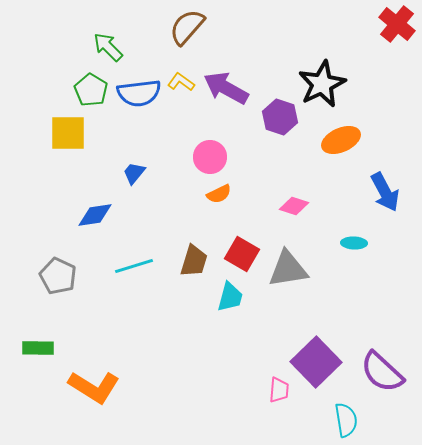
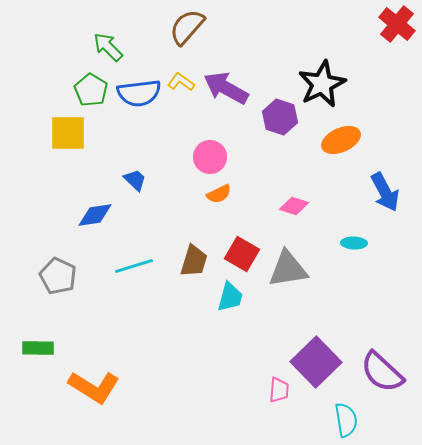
blue trapezoid: moved 1 px right, 7 px down; rotated 95 degrees clockwise
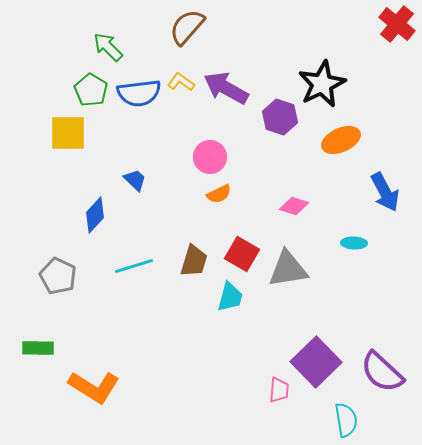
blue diamond: rotated 39 degrees counterclockwise
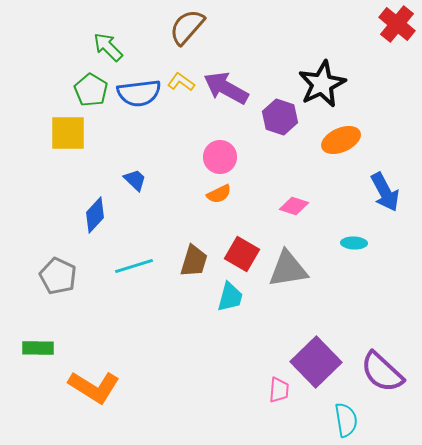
pink circle: moved 10 px right
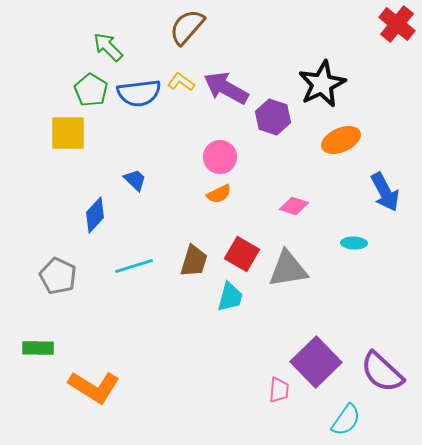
purple hexagon: moved 7 px left
cyan semicircle: rotated 44 degrees clockwise
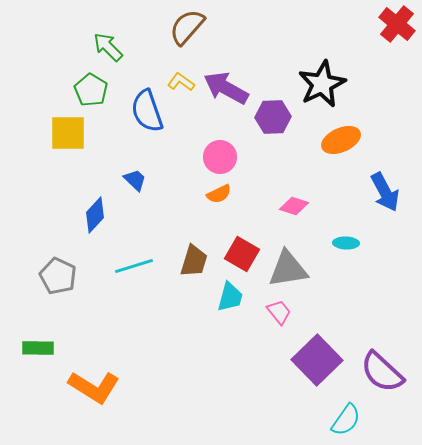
blue semicircle: moved 8 px right, 18 px down; rotated 78 degrees clockwise
purple hexagon: rotated 20 degrees counterclockwise
cyan ellipse: moved 8 px left
purple square: moved 1 px right, 2 px up
pink trapezoid: moved 78 px up; rotated 44 degrees counterclockwise
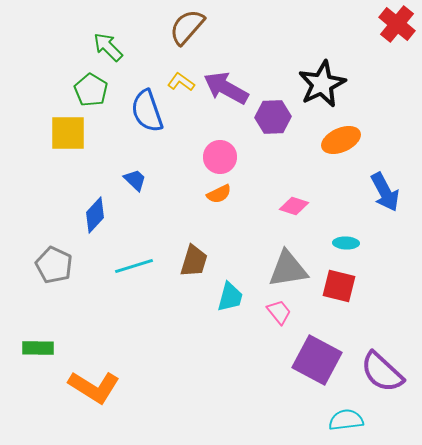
red square: moved 97 px right, 32 px down; rotated 16 degrees counterclockwise
gray pentagon: moved 4 px left, 11 px up
purple square: rotated 18 degrees counterclockwise
cyan semicircle: rotated 132 degrees counterclockwise
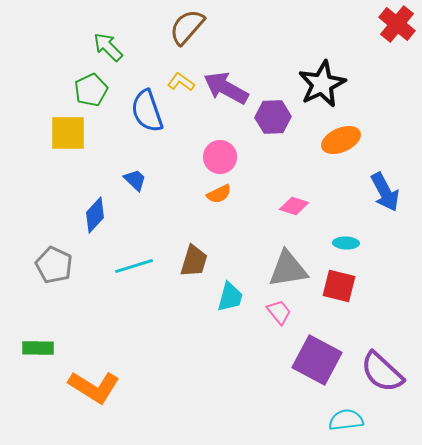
green pentagon: rotated 16 degrees clockwise
